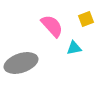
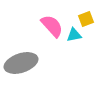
cyan triangle: moved 13 px up
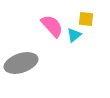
yellow square: rotated 28 degrees clockwise
cyan triangle: rotated 28 degrees counterclockwise
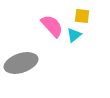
yellow square: moved 4 px left, 3 px up
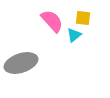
yellow square: moved 1 px right, 2 px down
pink semicircle: moved 5 px up
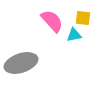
cyan triangle: rotated 28 degrees clockwise
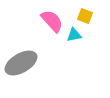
yellow square: moved 2 px right, 2 px up; rotated 14 degrees clockwise
gray ellipse: rotated 12 degrees counterclockwise
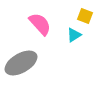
pink semicircle: moved 12 px left, 3 px down
cyan triangle: rotated 21 degrees counterclockwise
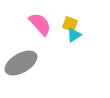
yellow square: moved 15 px left, 8 px down
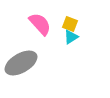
cyan triangle: moved 3 px left, 2 px down
